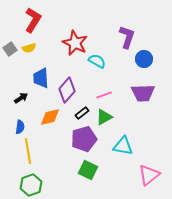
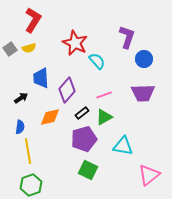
cyan semicircle: rotated 18 degrees clockwise
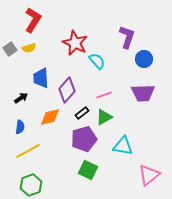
yellow line: rotated 70 degrees clockwise
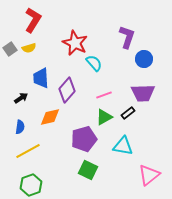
cyan semicircle: moved 3 px left, 2 px down
black rectangle: moved 46 px right
